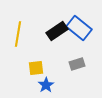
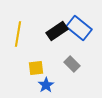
gray rectangle: moved 5 px left; rotated 63 degrees clockwise
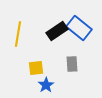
gray rectangle: rotated 42 degrees clockwise
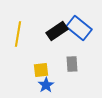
yellow square: moved 5 px right, 2 px down
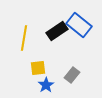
blue rectangle: moved 3 px up
yellow line: moved 6 px right, 4 px down
gray rectangle: moved 11 px down; rotated 42 degrees clockwise
yellow square: moved 3 px left, 2 px up
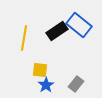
yellow square: moved 2 px right, 2 px down; rotated 14 degrees clockwise
gray rectangle: moved 4 px right, 9 px down
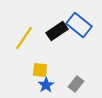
yellow line: rotated 25 degrees clockwise
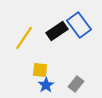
blue rectangle: rotated 15 degrees clockwise
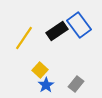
yellow square: rotated 35 degrees clockwise
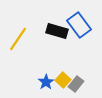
black rectangle: rotated 50 degrees clockwise
yellow line: moved 6 px left, 1 px down
yellow square: moved 23 px right, 10 px down
blue star: moved 3 px up
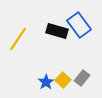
gray rectangle: moved 6 px right, 6 px up
